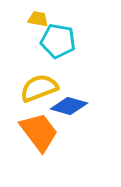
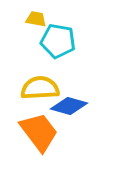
yellow trapezoid: moved 2 px left
yellow semicircle: moved 1 px right; rotated 18 degrees clockwise
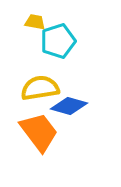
yellow trapezoid: moved 1 px left, 3 px down
cyan pentagon: rotated 28 degrees counterclockwise
yellow semicircle: rotated 6 degrees counterclockwise
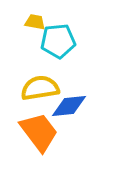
cyan pentagon: rotated 12 degrees clockwise
blue diamond: rotated 21 degrees counterclockwise
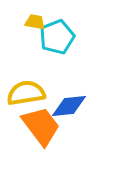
cyan pentagon: moved 1 px left, 4 px up; rotated 16 degrees counterclockwise
yellow semicircle: moved 14 px left, 5 px down
orange trapezoid: moved 2 px right, 6 px up
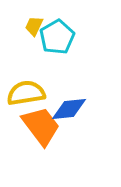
yellow trapezoid: moved 1 px left, 4 px down; rotated 75 degrees counterclockwise
cyan pentagon: rotated 8 degrees counterclockwise
blue diamond: moved 3 px down
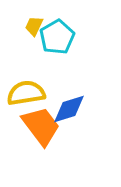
blue diamond: rotated 12 degrees counterclockwise
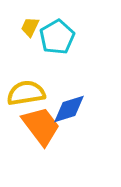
yellow trapezoid: moved 4 px left, 1 px down
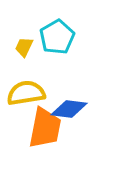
yellow trapezoid: moved 6 px left, 20 px down
blue diamond: rotated 24 degrees clockwise
orange trapezoid: moved 4 px right, 2 px down; rotated 48 degrees clockwise
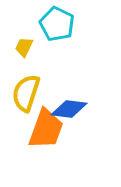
cyan pentagon: moved 13 px up; rotated 16 degrees counterclockwise
yellow semicircle: rotated 63 degrees counterclockwise
orange trapezoid: moved 1 px right, 1 px down; rotated 9 degrees clockwise
